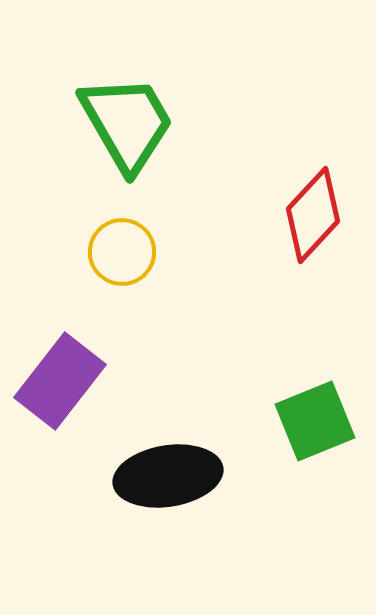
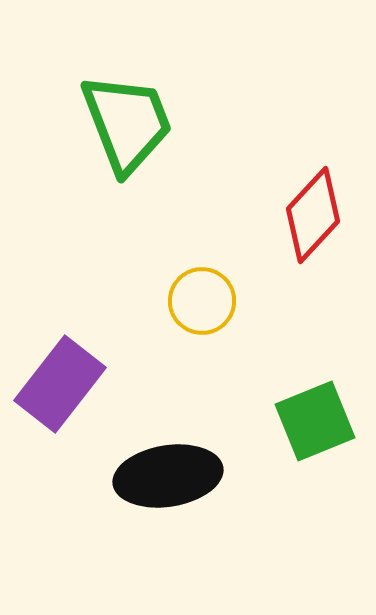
green trapezoid: rotated 9 degrees clockwise
yellow circle: moved 80 px right, 49 px down
purple rectangle: moved 3 px down
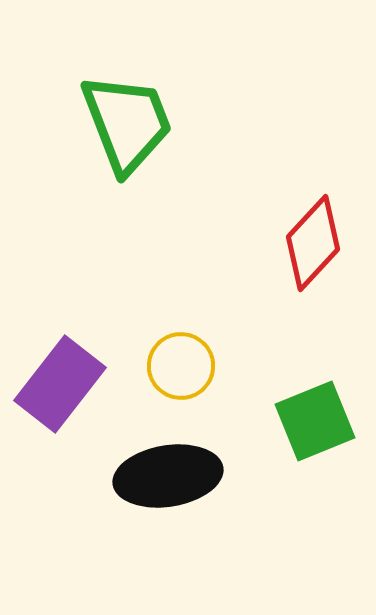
red diamond: moved 28 px down
yellow circle: moved 21 px left, 65 px down
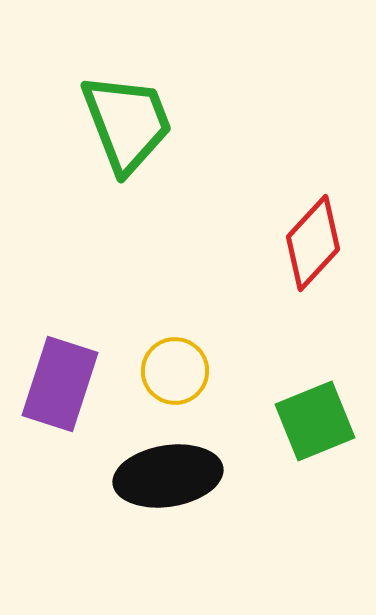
yellow circle: moved 6 px left, 5 px down
purple rectangle: rotated 20 degrees counterclockwise
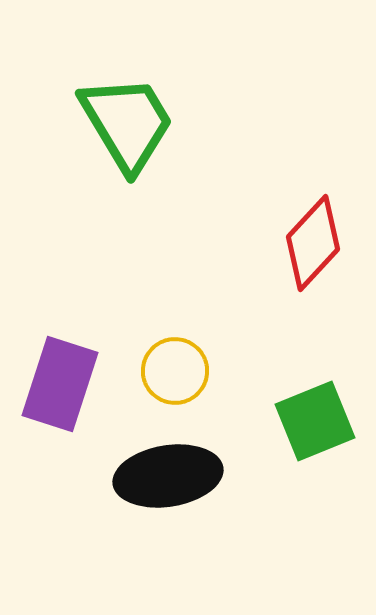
green trapezoid: rotated 10 degrees counterclockwise
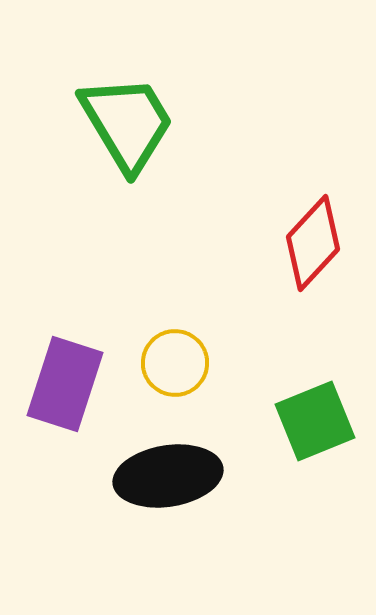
yellow circle: moved 8 px up
purple rectangle: moved 5 px right
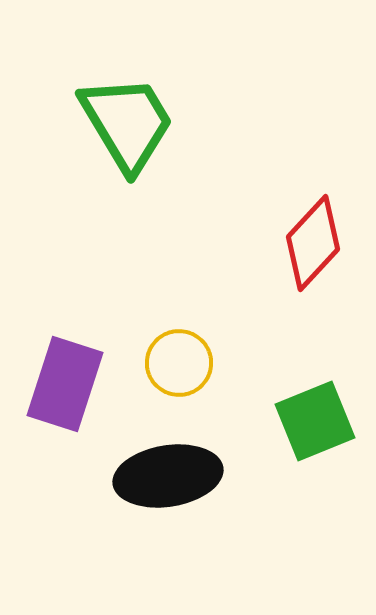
yellow circle: moved 4 px right
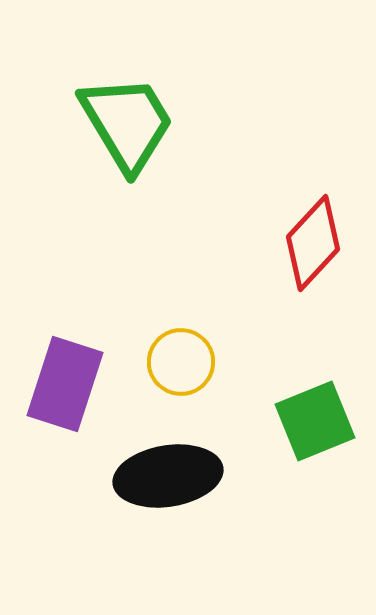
yellow circle: moved 2 px right, 1 px up
